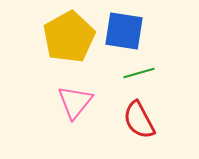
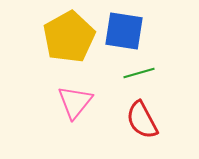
red semicircle: moved 3 px right
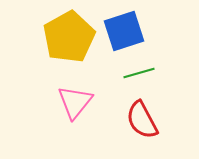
blue square: rotated 27 degrees counterclockwise
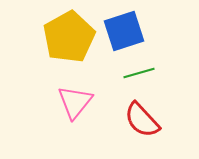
red semicircle: rotated 15 degrees counterclockwise
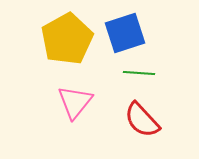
blue square: moved 1 px right, 2 px down
yellow pentagon: moved 2 px left, 2 px down
green line: rotated 20 degrees clockwise
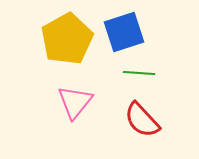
blue square: moved 1 px left, 1 px up
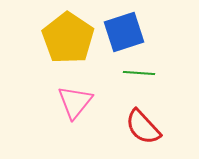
yellow pentagon: moved 1 px right, 1 px up; rotated 9 degrees counterclockwise
red semicircle: moved 1 px right, 7 px down
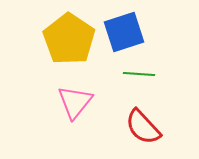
yellow pentagon: moved 1 px right, 1 px down
green line: moved 1 px down
